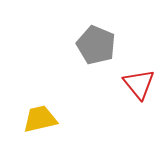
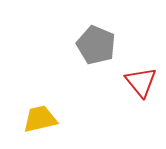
red triangle: moved 2 px right, 2 px up
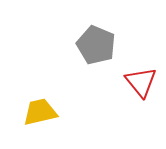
yellow trapezoid: moved 7 px up
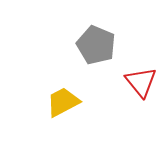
yellow trapezoid: moved 23 px right, 10 px up; rotated 15 degrees counterclockwise
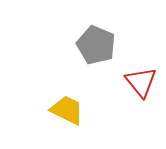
yellow trapezoid: moved 4 px right, 8 px down; rotated 54 degrees clockwise
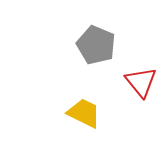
yellow trapezoid: moved 17 px right, 3 px down
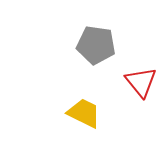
gray pentagon: rotated 15 degrees counterclockwise
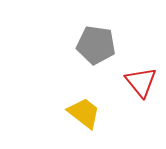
yellow trapezoid: rotated 12 degrees clockwise
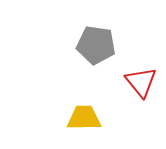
yellow trapezoid: moved 5 px down; rotated 39 degrees counterclockwise
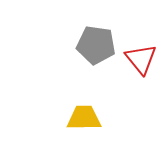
red triangle: moved 23 px up
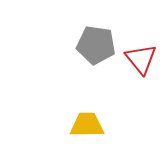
yellow trapezoid: moved 3 px right, 7 px down
